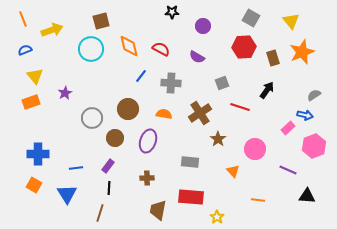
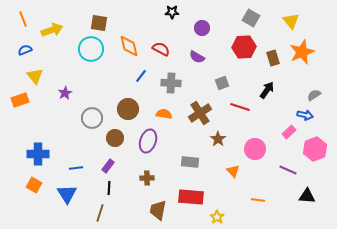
brown square at (101, 21): moved 2 px left, 2 px down; rotated 24 degrees clockwise
purple circle at (203, 26): moved 1 px left, 2 px down
orange rectangle at (31, 102): moved 11 px left, 2 px up
pink rectangle at (288, 128): moved 1 px right, 4 px down
pink hexagon at (314, 146): moved 1 px right, 3 px down
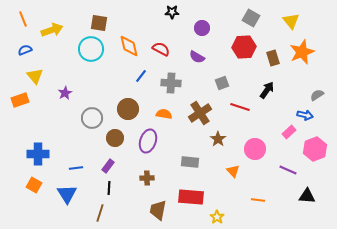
gray semicircle at (314, 95): moved 3 px right
